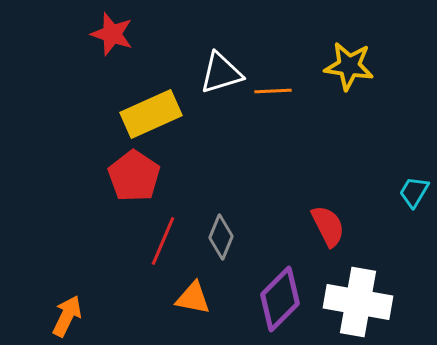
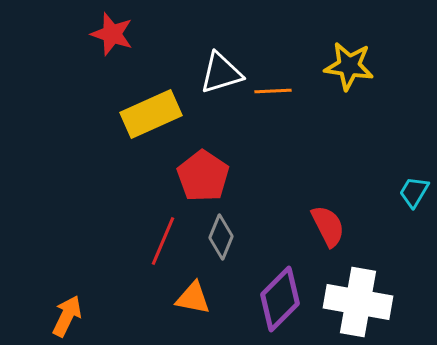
red pentagon: moved 69 px right
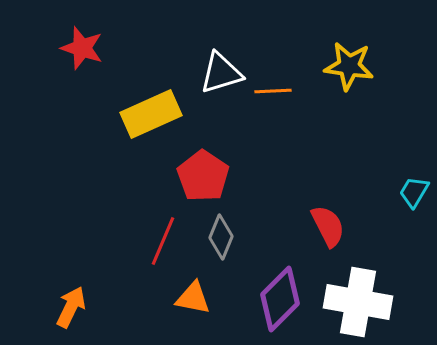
red star: moved 30 px left, 14 px down
orange arrow: moved 4 px right, 9 px up
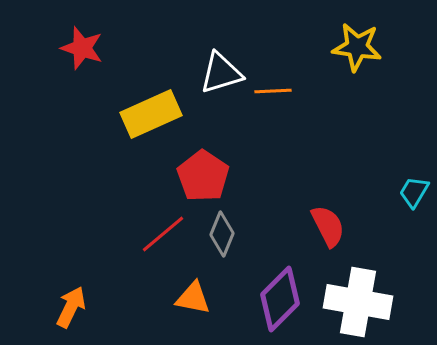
yellow star: moved 8 px right, 19 px up
gray diamond: moved 1 px right, 3 px up
red line: moved 7 px up; rotated 27 degrees clockwise
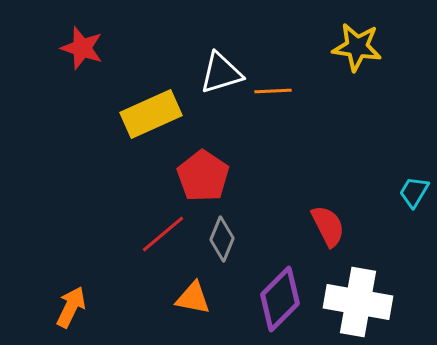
gray diamond: moved 5 px down
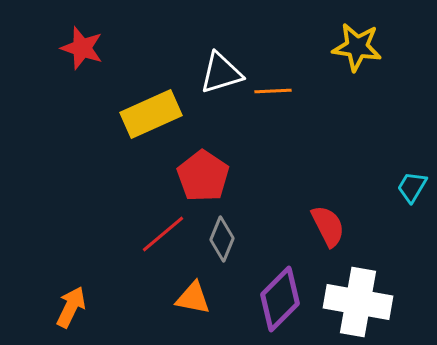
cyan trapezoid: moved 2 px left, 5 px up
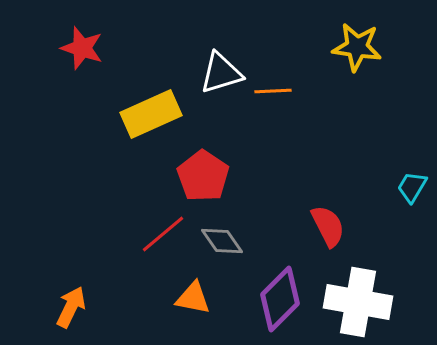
gray diamond: moved 2 px down; rotated 57 degrees counterclockwise
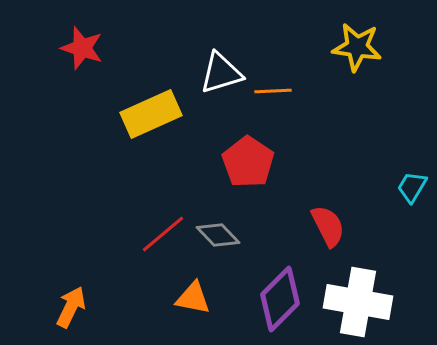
red pentagon: moved 45 px right, 14 px up
gray diamond: moved 4 px left, 6 px up; rotated 9 degrees counterclockwise
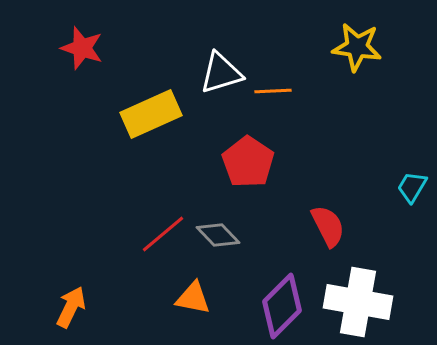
purple diamond: moved 2 px right, 7 px down
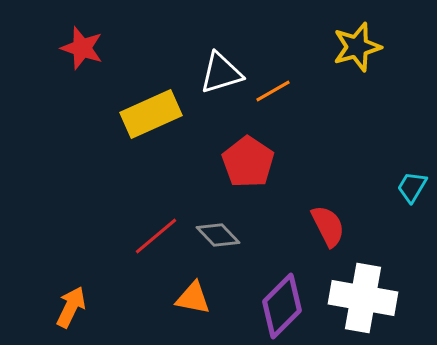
yellow star: rotated 24 degrees counterclockwise
orange line: rotated 27 degrees counterclockwise
red line: moved 7 px left, 2 px down
white cross: moved 5 px right, 4 px up
